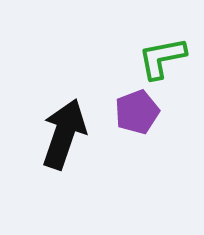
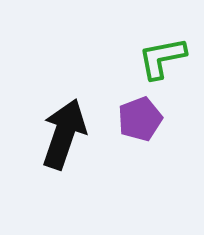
purple pentagon: moved 3 px right, 7 px down
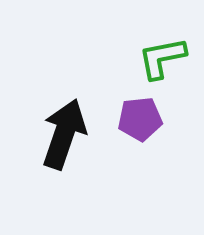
purple pentagon: rotated 15 degrees clockwise
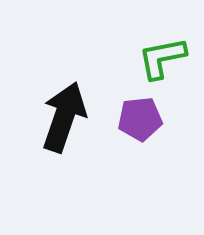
black arrow: moved 17 px up
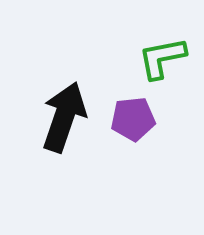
purple pentagon: moved 7 px left
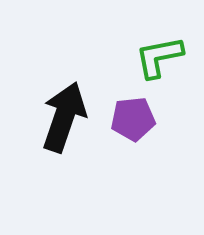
green L-shape: moved 3 px left, 1 px up
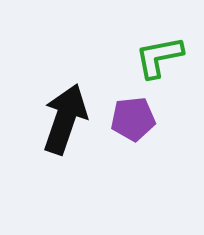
black arrow: moved 1 px right, 2 px down
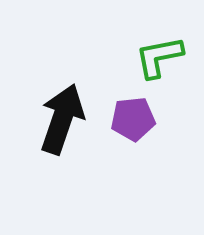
black arrow: moved 3 px left
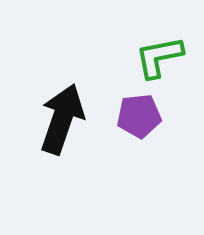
purple pentagon: moved 6 px right, 3 px up
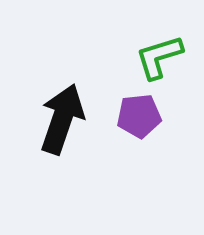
green L-shape: rotated 6 degrees counterclockwise
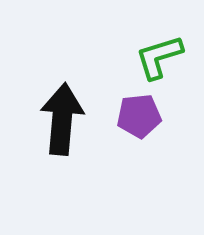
black arrow: rotated 14 degrees counterclockwise
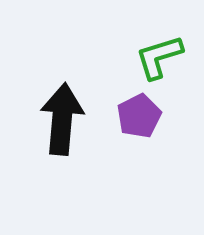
purple pentagon: rotated 21 degrees counterclockwise
